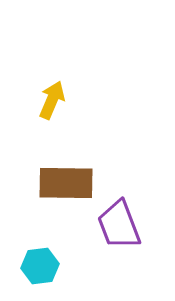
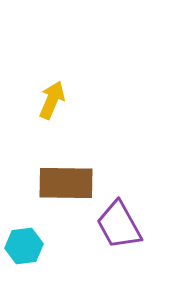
purple trapezoid: rotated 8 degrees counterclockwise
cyan hexagon: moved 16 px left, 20 px up
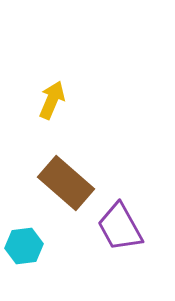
brown rectangle: rotated 40 degrees clockwise
purple trapezoid: moved 1 px right, 2 px down
